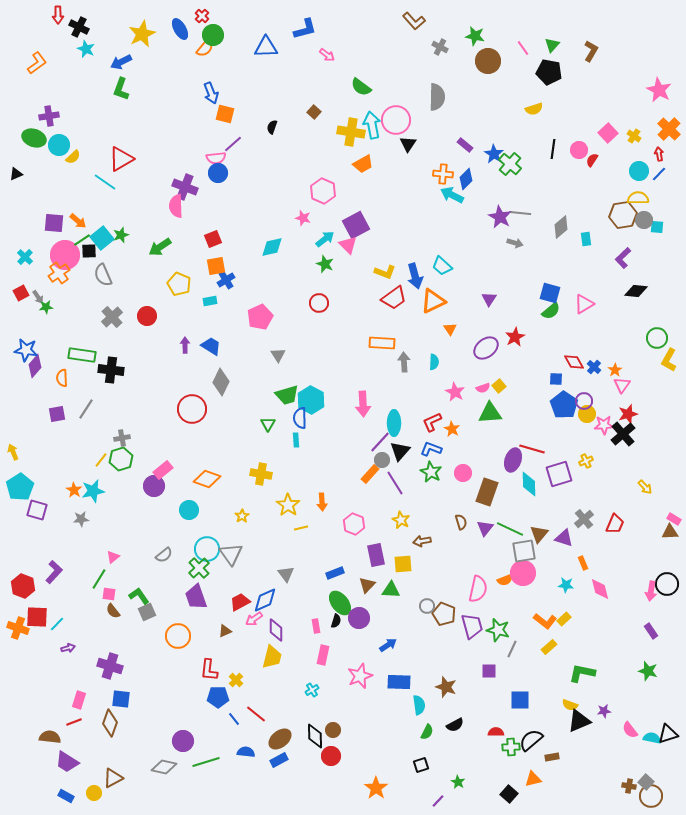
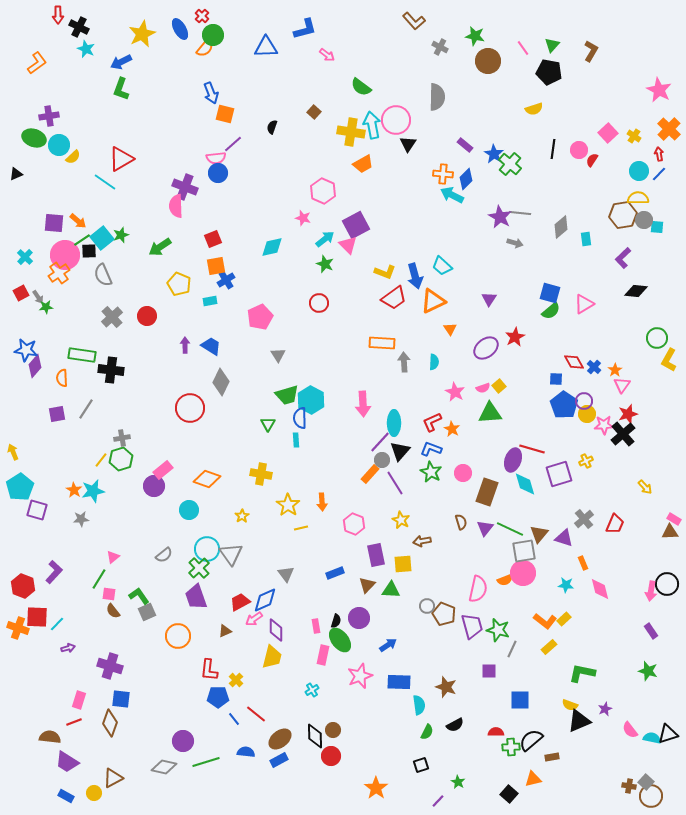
red circle at (192, 409): moved 2 px left, 1 px up
cyan diamond at (529, 484): moved 4 px left; rotated 15 degrees counterclockwise
green ellipse at (340, 603): moved 37 px down
purple star at (604, 711): moved 1 px right, 2 px up; rotated 16 degrees counterclockwise
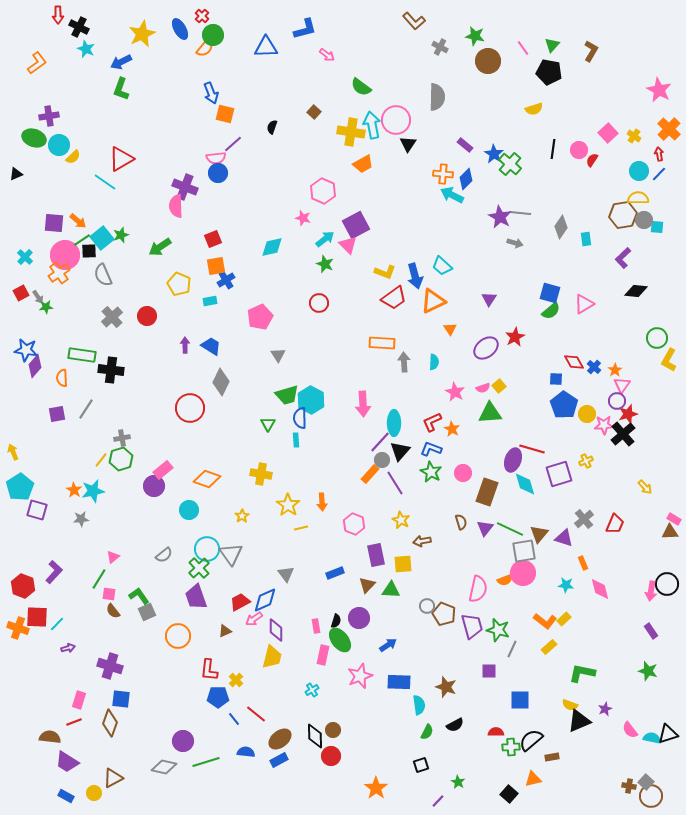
gray diamond at (561, 227): rotated 15 degrees counterclockwise
purple circle at (584, 401): moved 33 px right
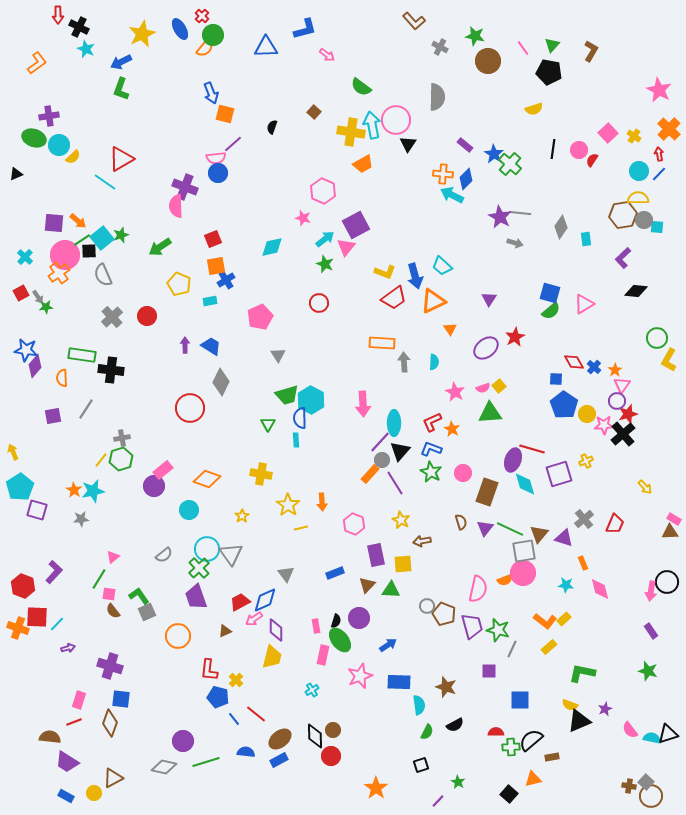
pink triangle at (348, 245): moved 2 px left, 2 px down; rotated 24 degrees clockwise
purple square at (57, 414): moved 4 px left, 2 px down
black circle at (667, 584): moved 2 px up
blue pentagon at (218, 697): rotated 15 degrees clockwise
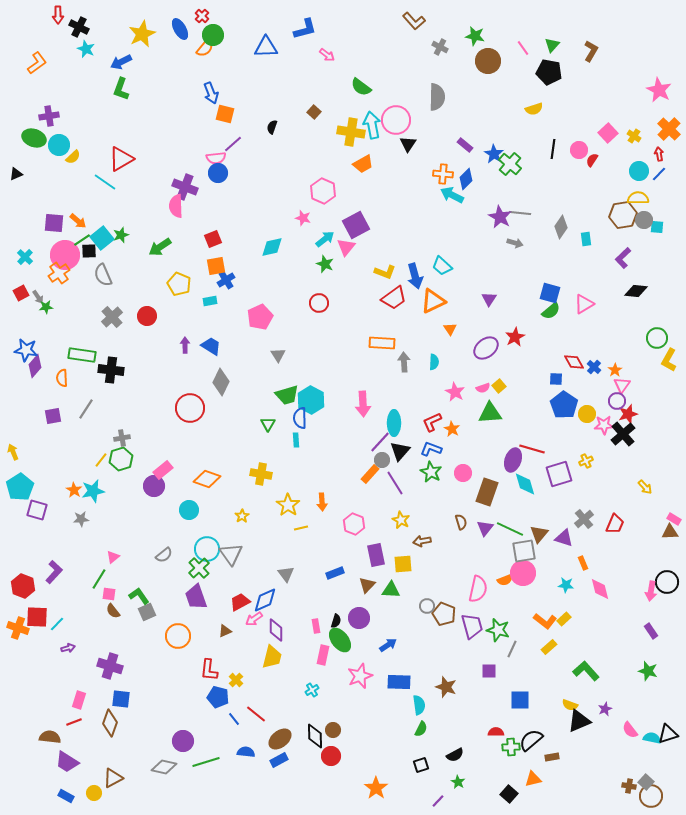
green L-shape at (582, 673): moved 4 px right, 2 px up; rotated 36 degrees clockwise
black semicircle at (455, 725): moved 30 px down
green semicircle at (427, 732): moved 6 px left, 3 px up
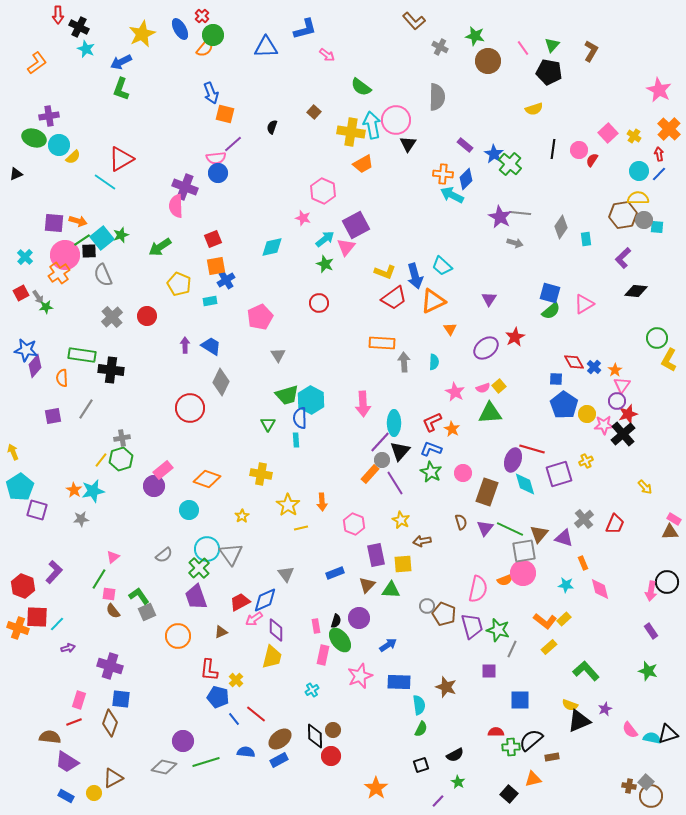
orange arrow at (78, 221): rotated 24 degrees counterclockwise
brown triangle at (225, 631): moved 4 px left, 1 px down
